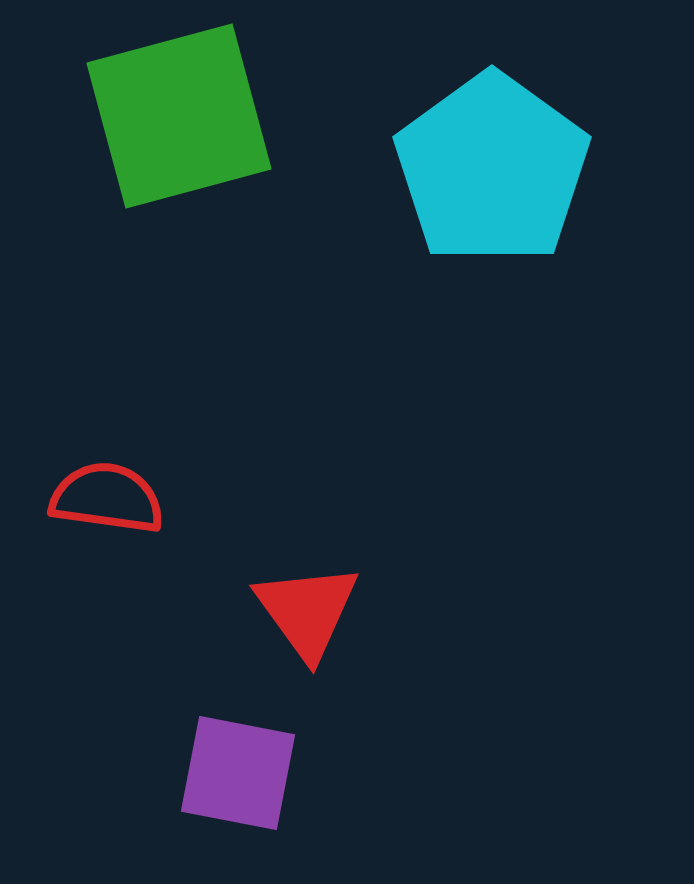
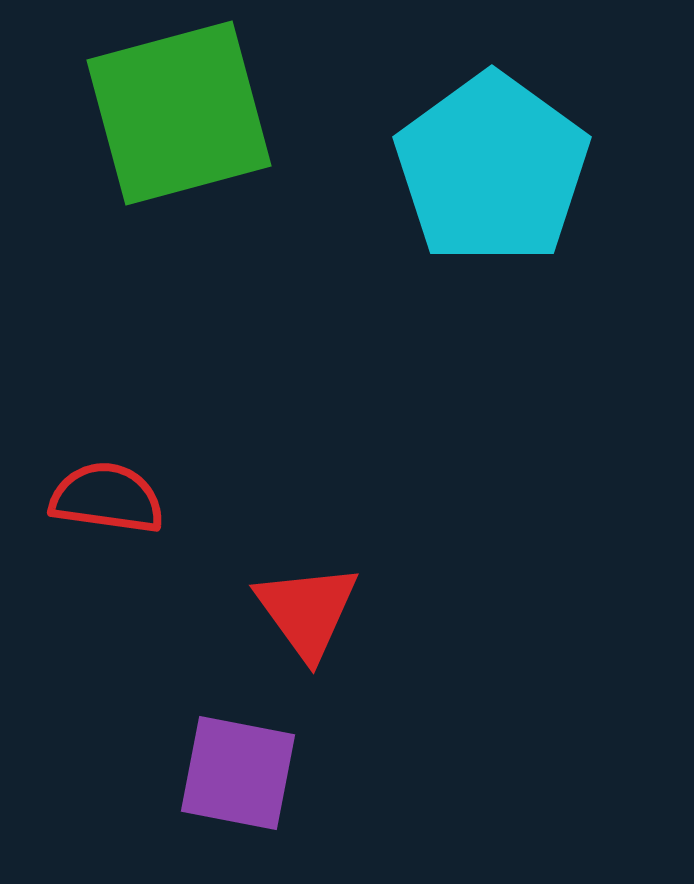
green square: moved 3 px up
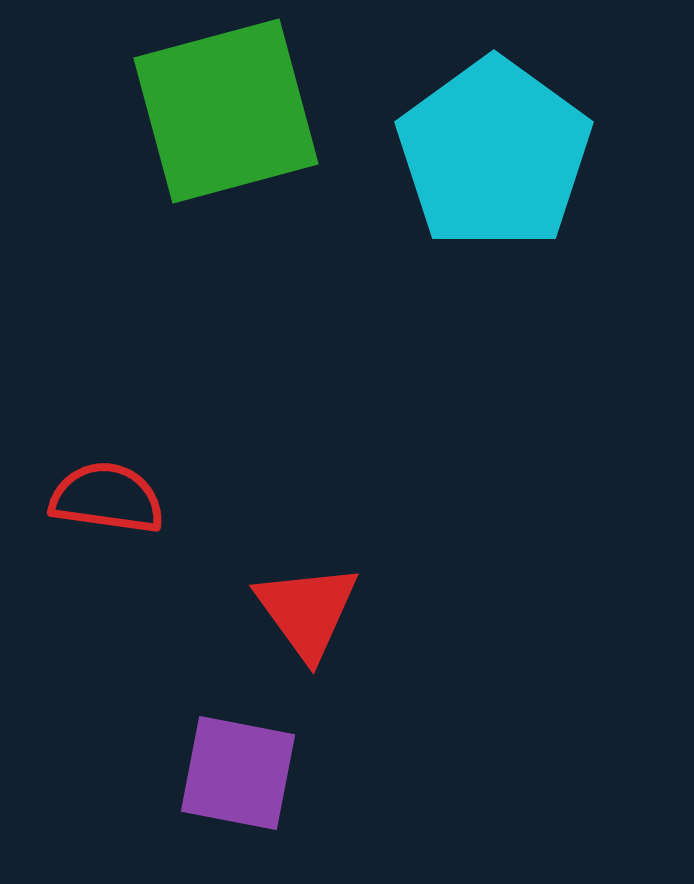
green square: moved 47 px right, 2 px up
cyan pentagon: moved 2 px right, 15 px up
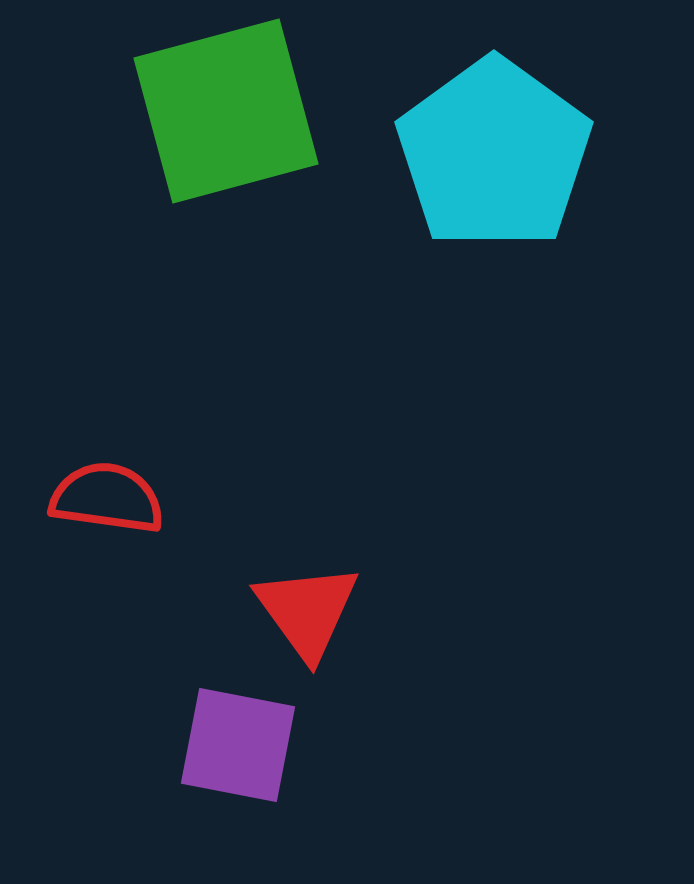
purple square: moved 28 px up
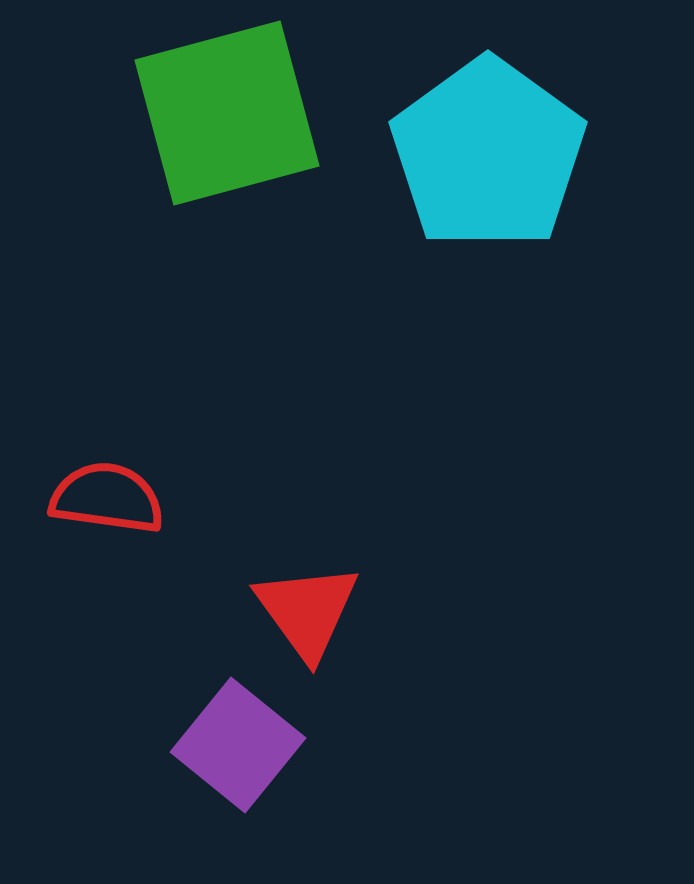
green square: moved 1 px right, 2 px down
cyan pentagon: moved 6 px left
purple square: rotated 28 degrees clockwise
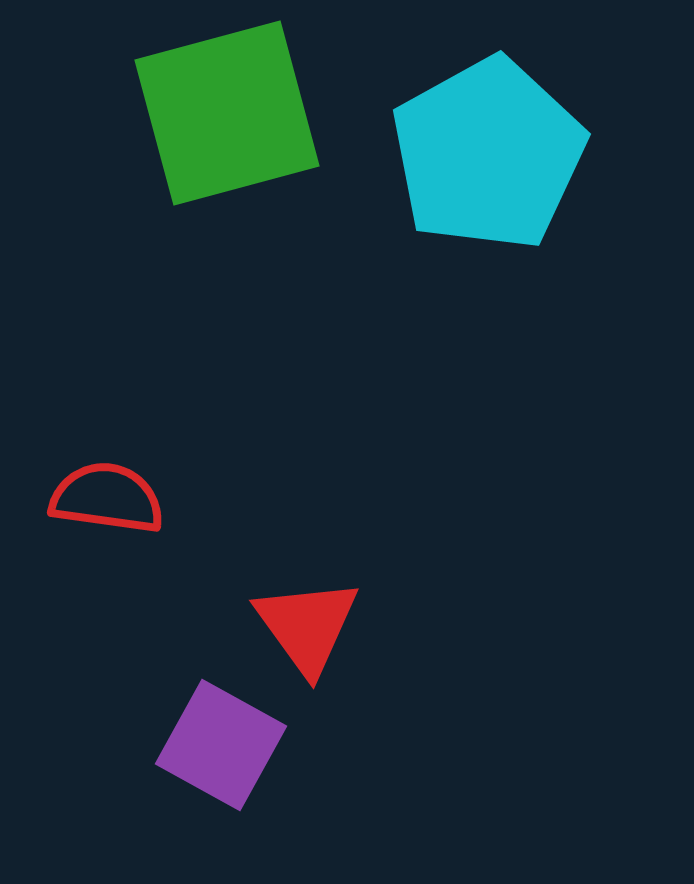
cyan pentagon: rotated 7 degrees clockwise
red triangle: moved 15 px down
purple square: moved 17 px left; rotated 10 degrees counterclockwise
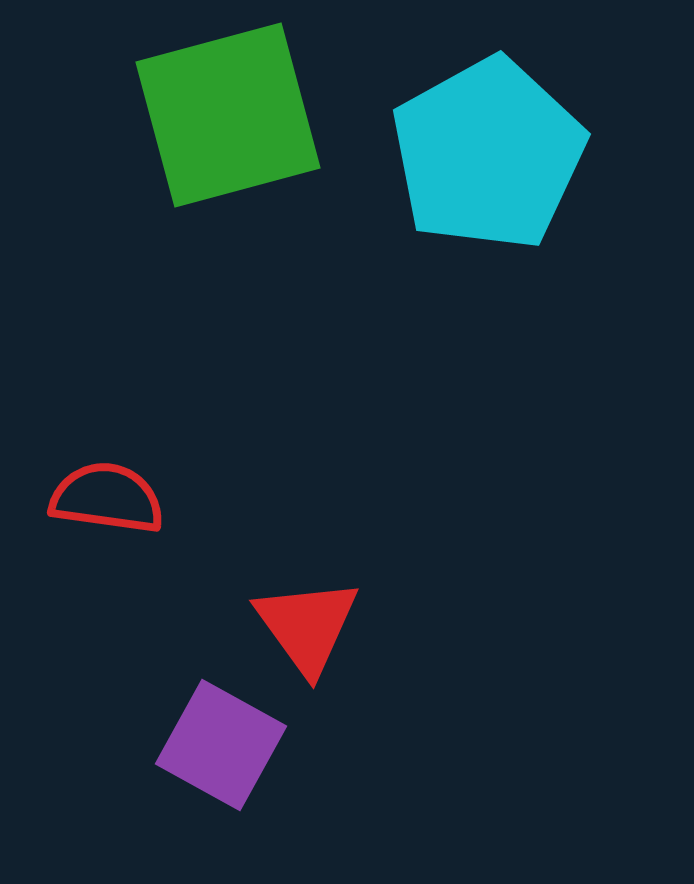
green square: moved 1 px right, 2 px down
